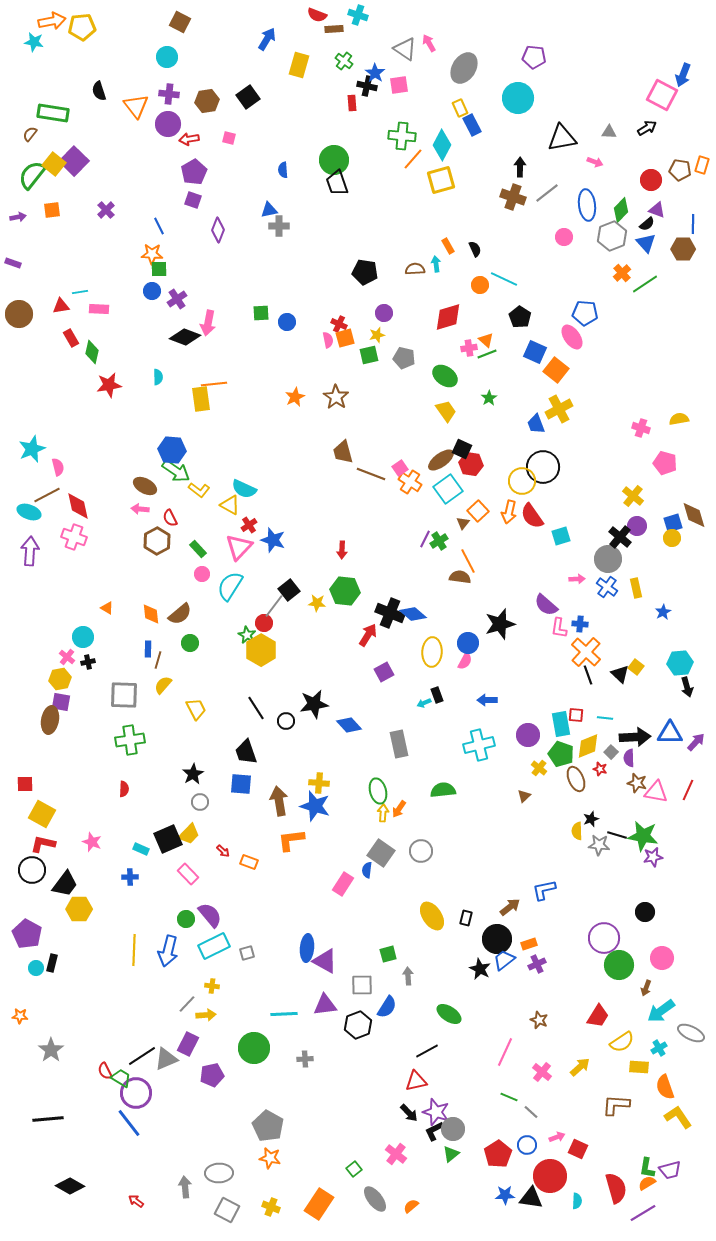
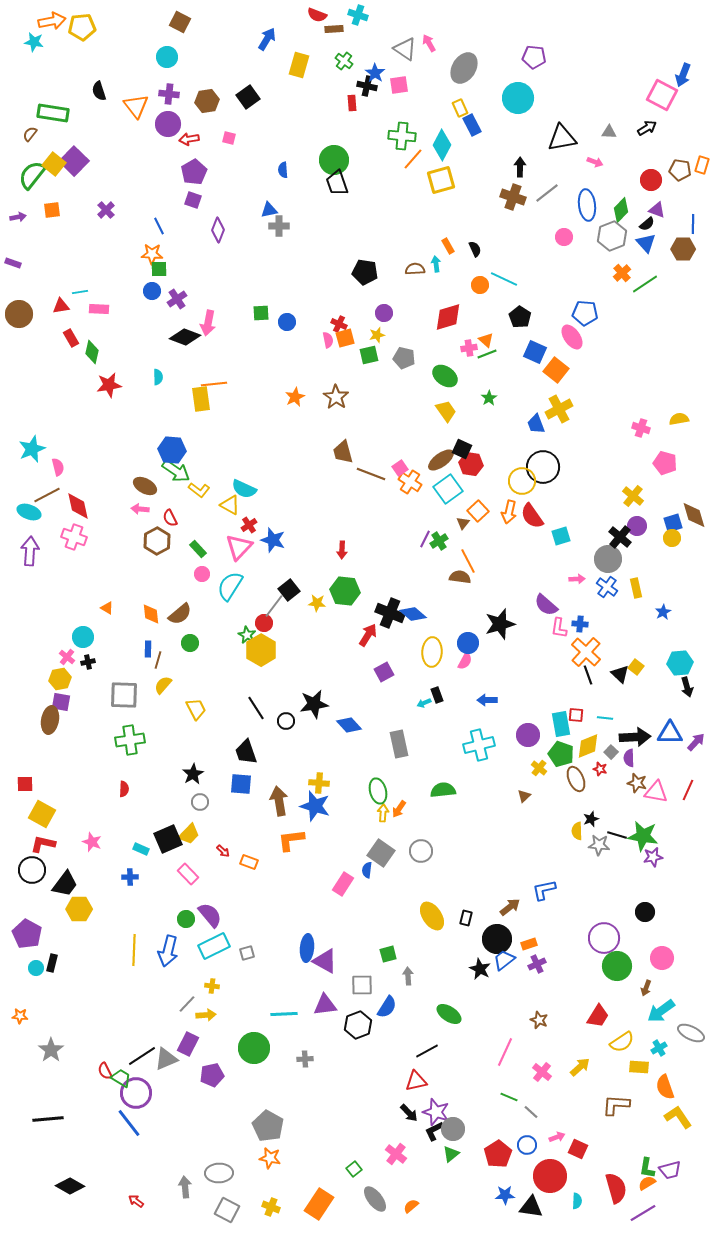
green circle at (619, 965): moved 2 px left, 1 px down
black triangle at (531, 1198): moved 9 px down
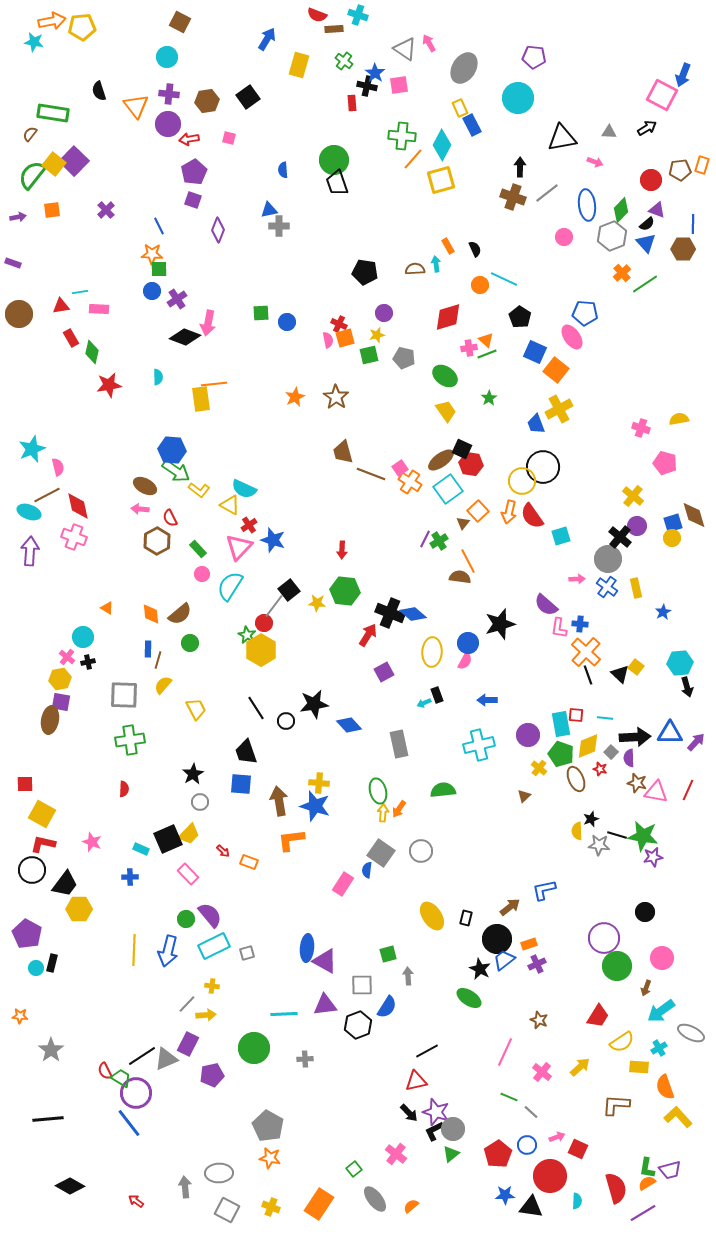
brown pentagon at (680, 170): rotated 15 degrees counterclockwise
green ellipse at (449, 1014): moved 20 px right, 16 px up
yellow L-shape at (678, 1117): rotated 8 degrees counterclockwise
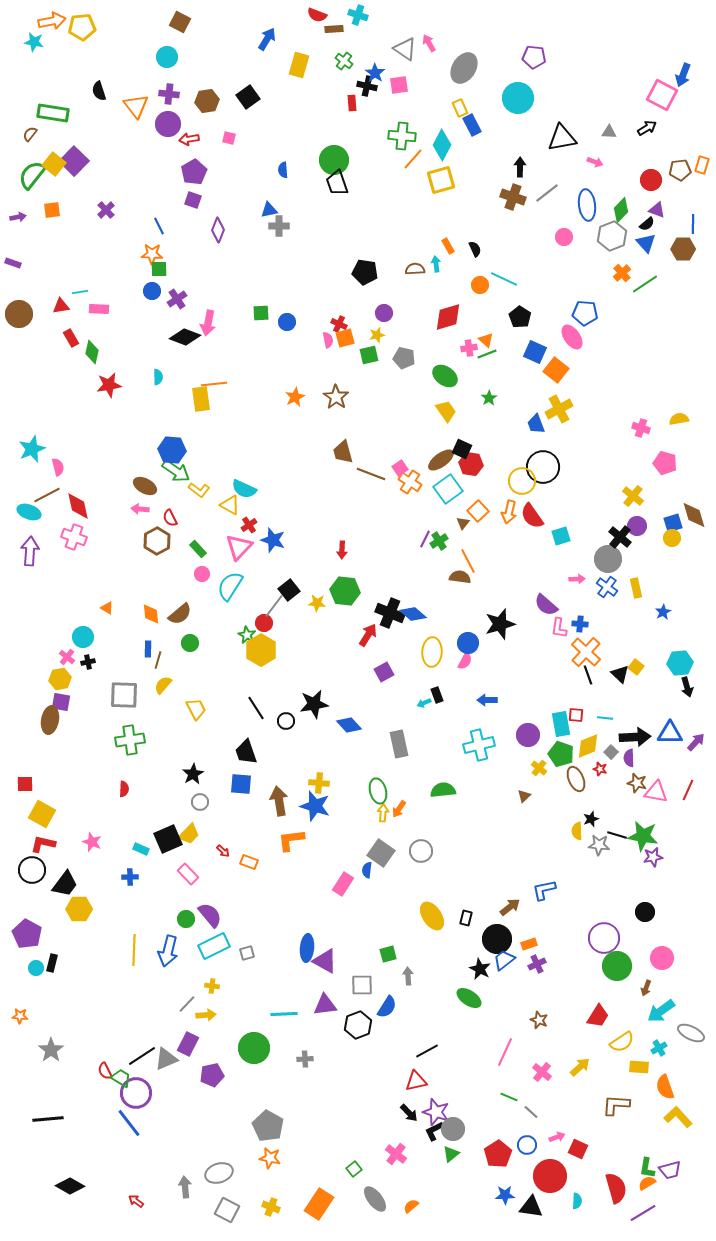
gray ellipse at (219, 1173): rotated 16 degrees counterclockwise
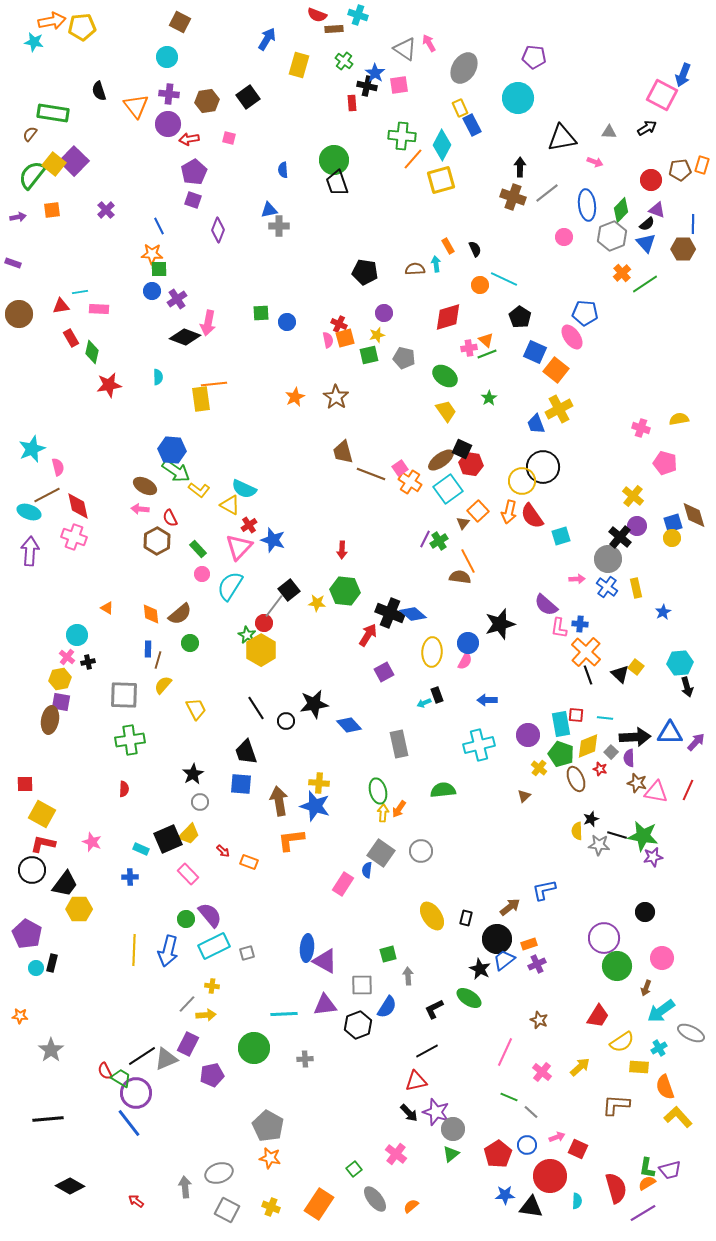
cyan circle at (83, 637): moved 6 px left, 2 px up
black L-shape at (434, 1131): moved 122 px up
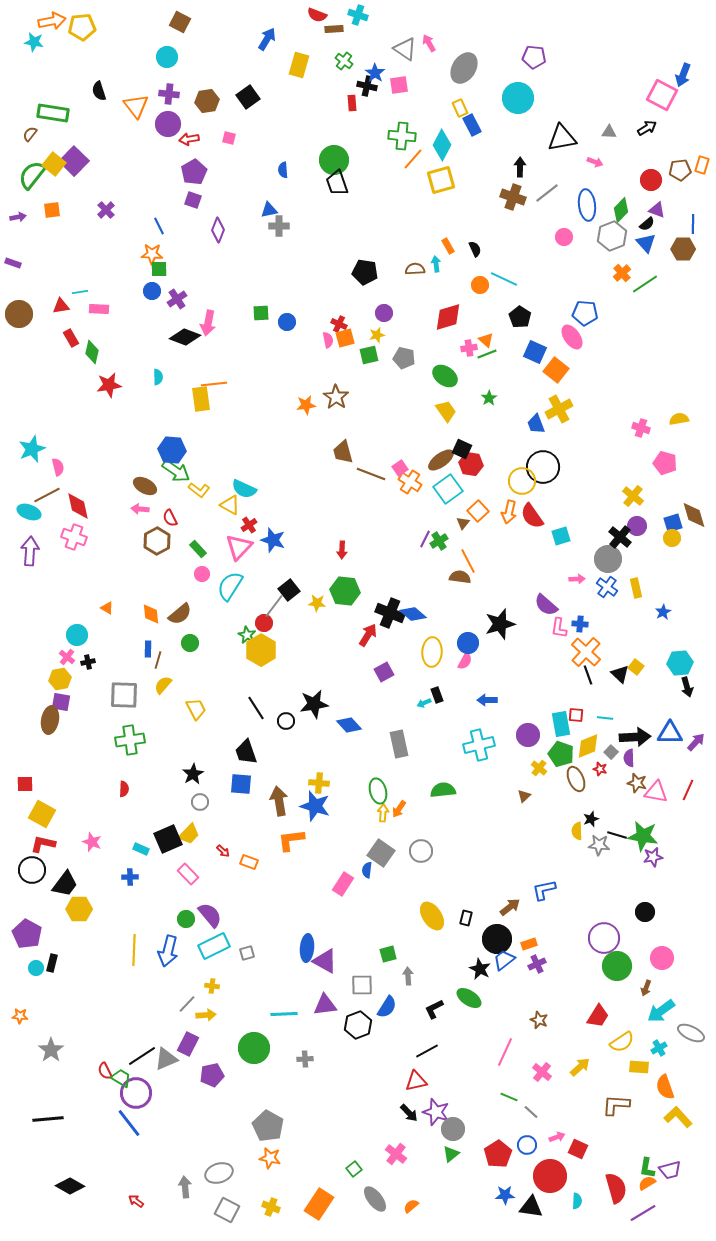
orange star at (295, 397): moved 11 px right, 8 px down; rotated 18 degrees clockwise
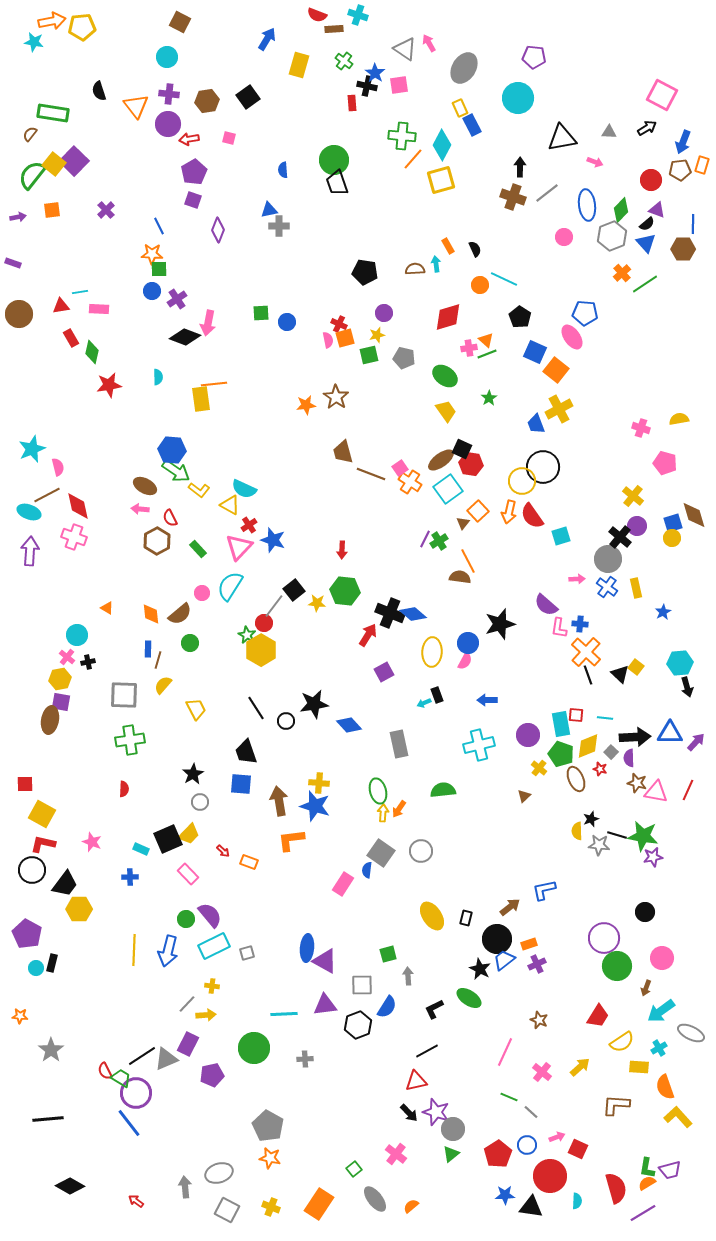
blue arrow at (683, 75): moved 67 px down
pink circle at (202, 574): moved 19 px down
black square at (289, 590): moved 5 px right
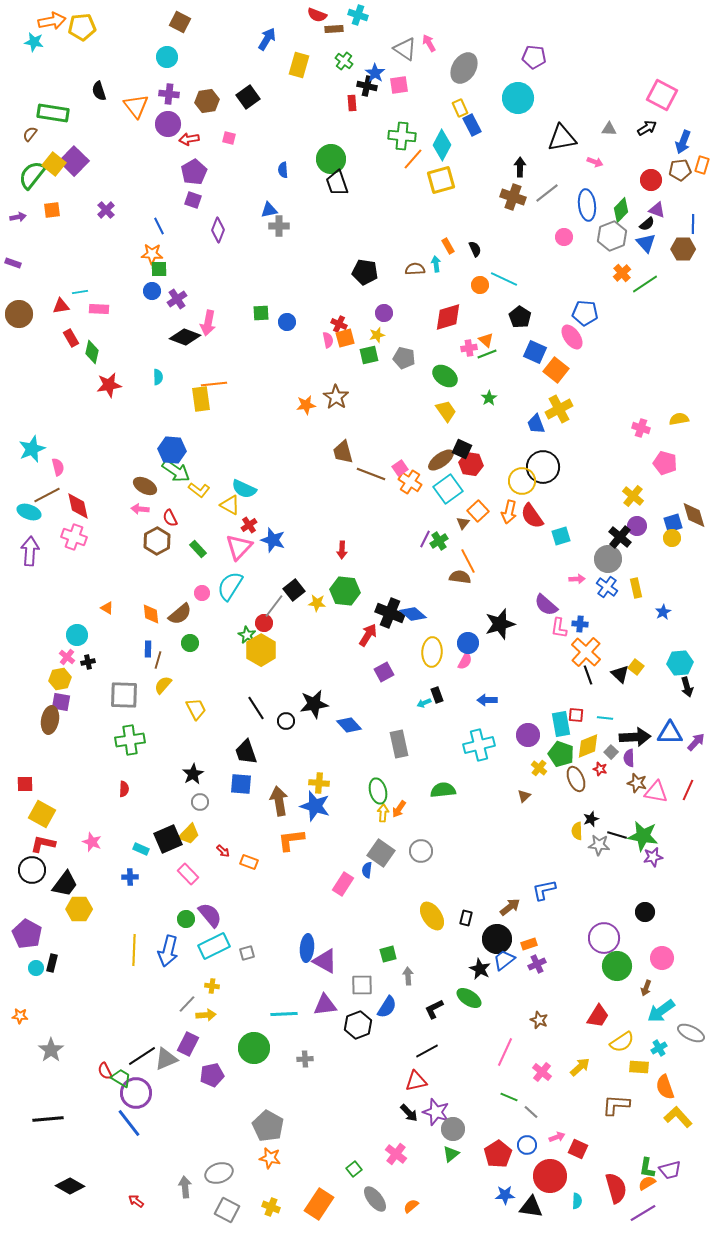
gray triangle at (609, 132): moved 3 px up
green circle at (334, 160): moved 3 px left, 1 px up
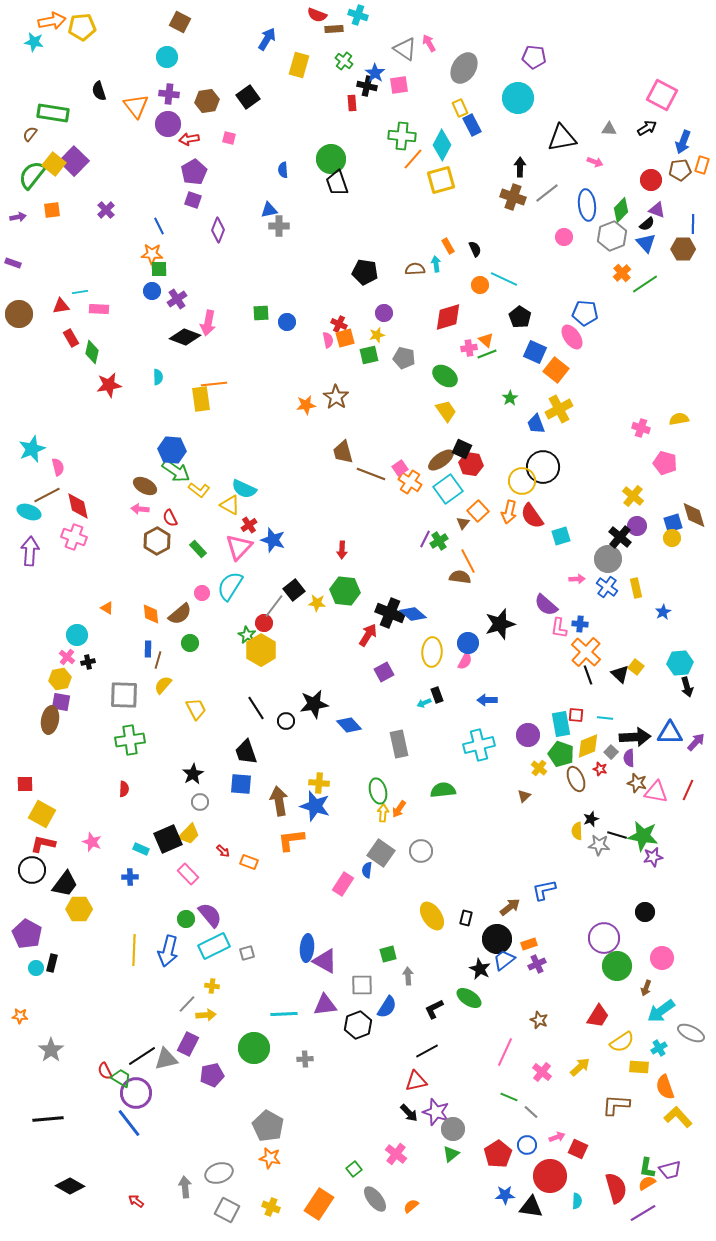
green star at (489, 398): moved 21 px right
gray triangle at (166, 1059): rotated 10 degrees clockwise
